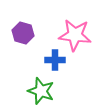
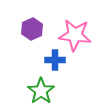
purple hexagon: moved 9 px right, 4 px up; rotated 20 degrees clockwise
green star: rotated 16 degrees clockwise
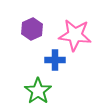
green star: moved 3 px left
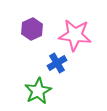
blue cross: moved 2 px right, 3 px down; rotated 30 degrees counterclockwise
green star: rotated 8 degrees clockwise
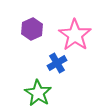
pink star: rotated 28 degrees clockwise
green star: moved 2 px down; rotated 12 degrees counterclockwise
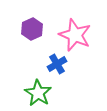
pink star: rotated 12 degrees counterclockwise
blue cross: moved 1 px down
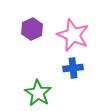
pink star: moved 2 px left
blue cross: moved 16 px right, 4 px down; rotated 24 degrees clockwise
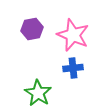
purple hexagon: rotated 15 degrees clockwise
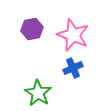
blue cross: rotated 18 degrees counterclockwise
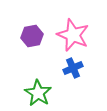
purple hexagon: moved 7 px down
